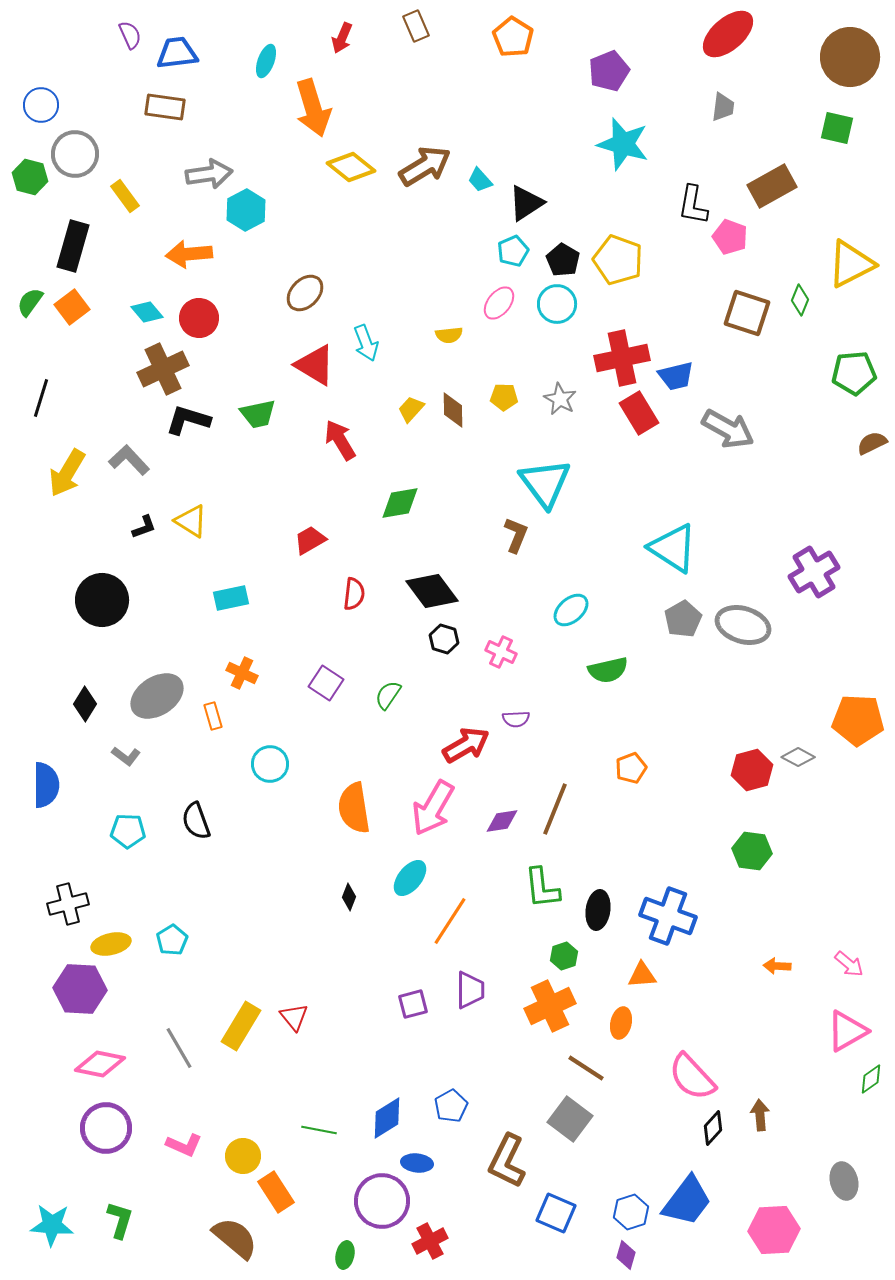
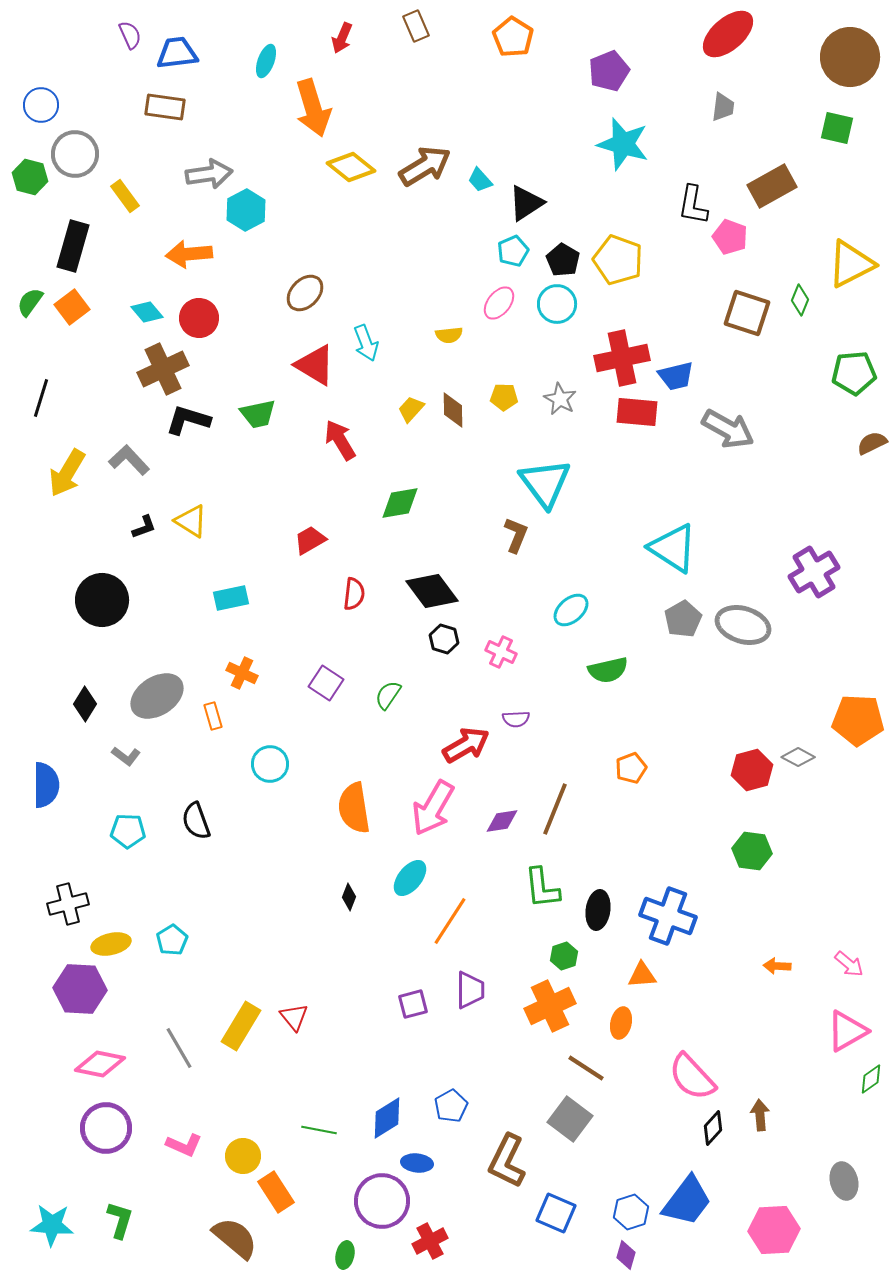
red rectangle at (639, 413): moved 2 px left, 1 px up; rotated 54 degrees counterclockwise
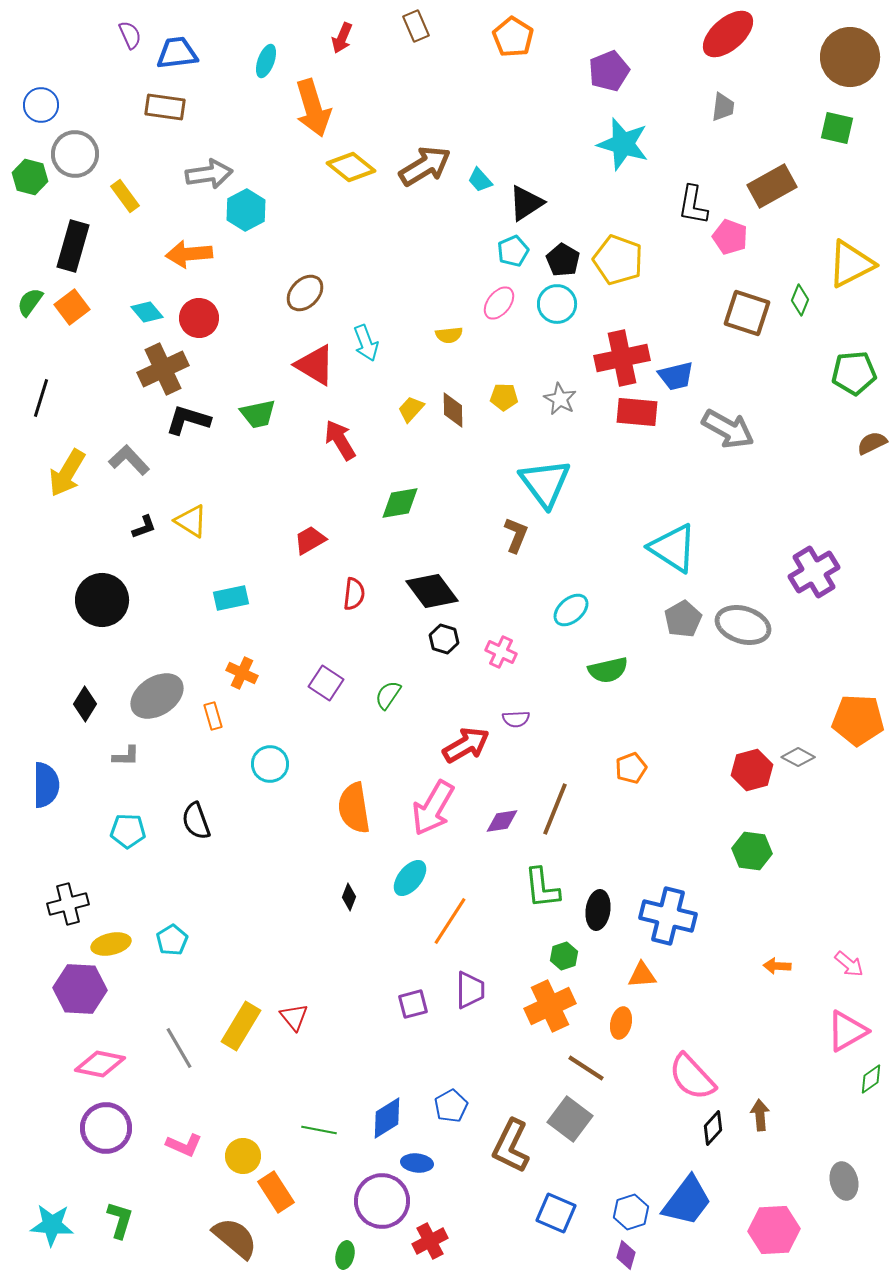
gray L-shape at (126, 756): rotated 36 degrees counterclockwise
blue cross at (668, 916): rotated 6 degrees counterclockwise
brown L-shape at (507, 1161): moved 4 px right, 15 px up
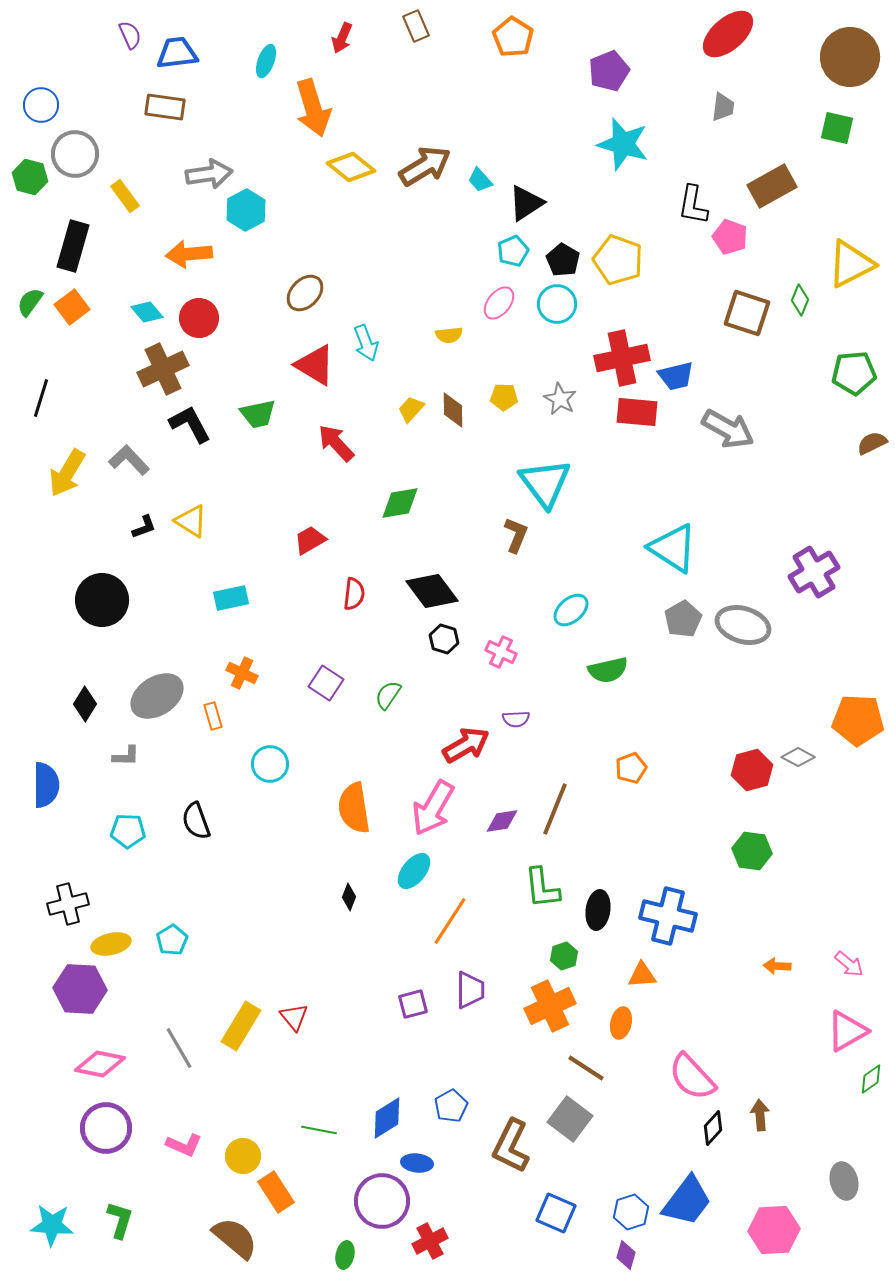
black L-shape at (188, 420): moved 2 px right, 4 px down; rotated 45 degrees clockwise
red arrow at (340, 440): moved 4 px left, 3 px down; rotated 12 degrees counterclockwise
cyan ellipse at (410, 878): moved 4 px right, 7 px up
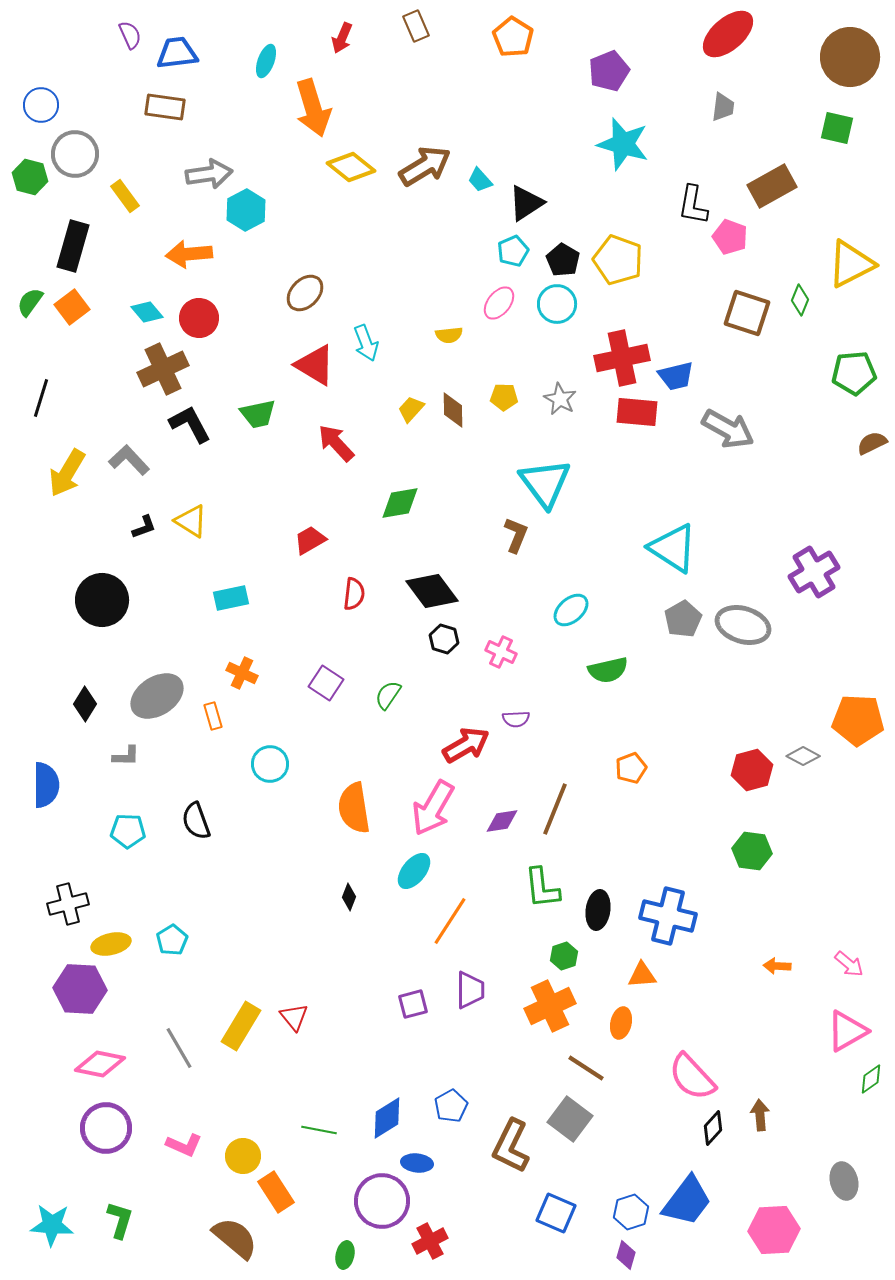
gray diamond at (798, 757): moved 5 px right, 1 px up
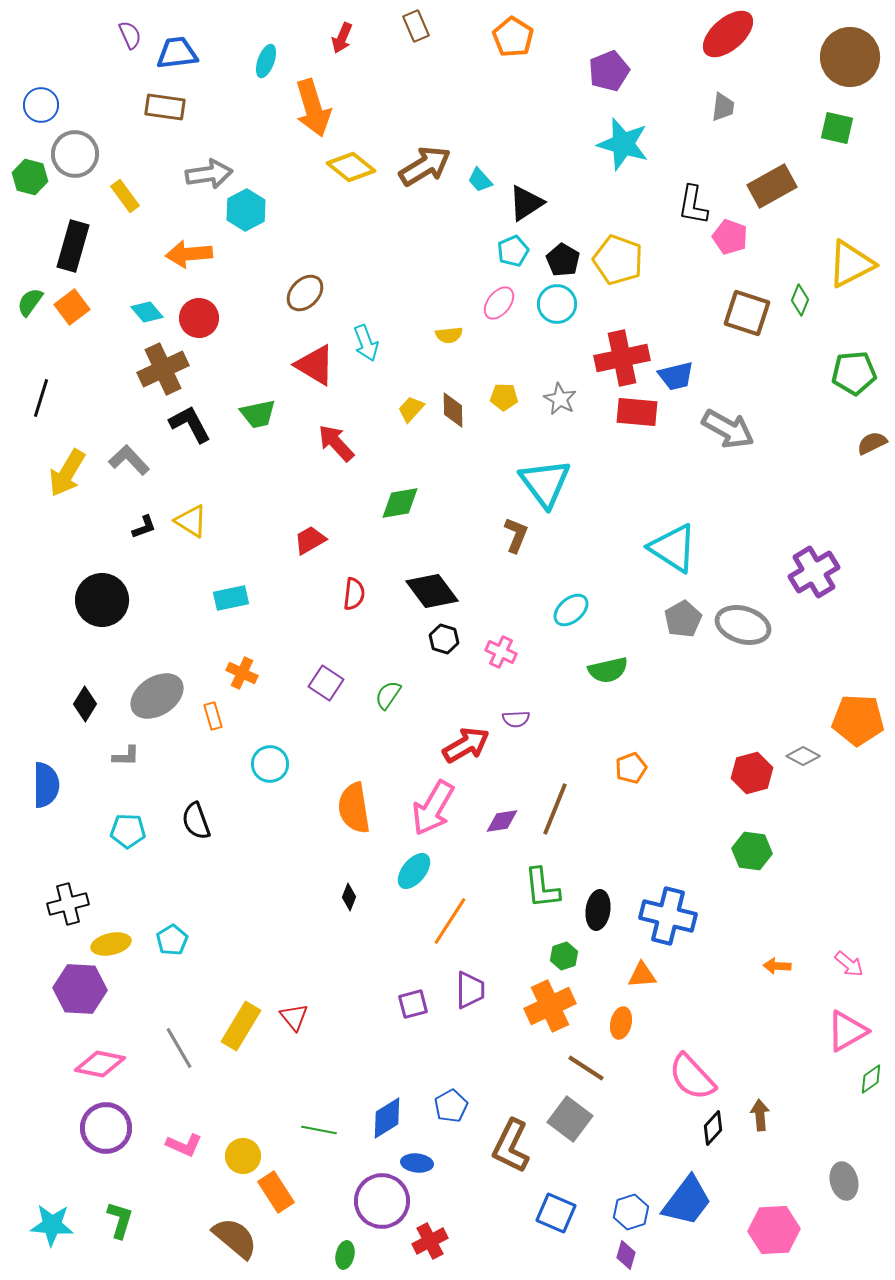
red hexagon at (752, 770): moved 3 px down
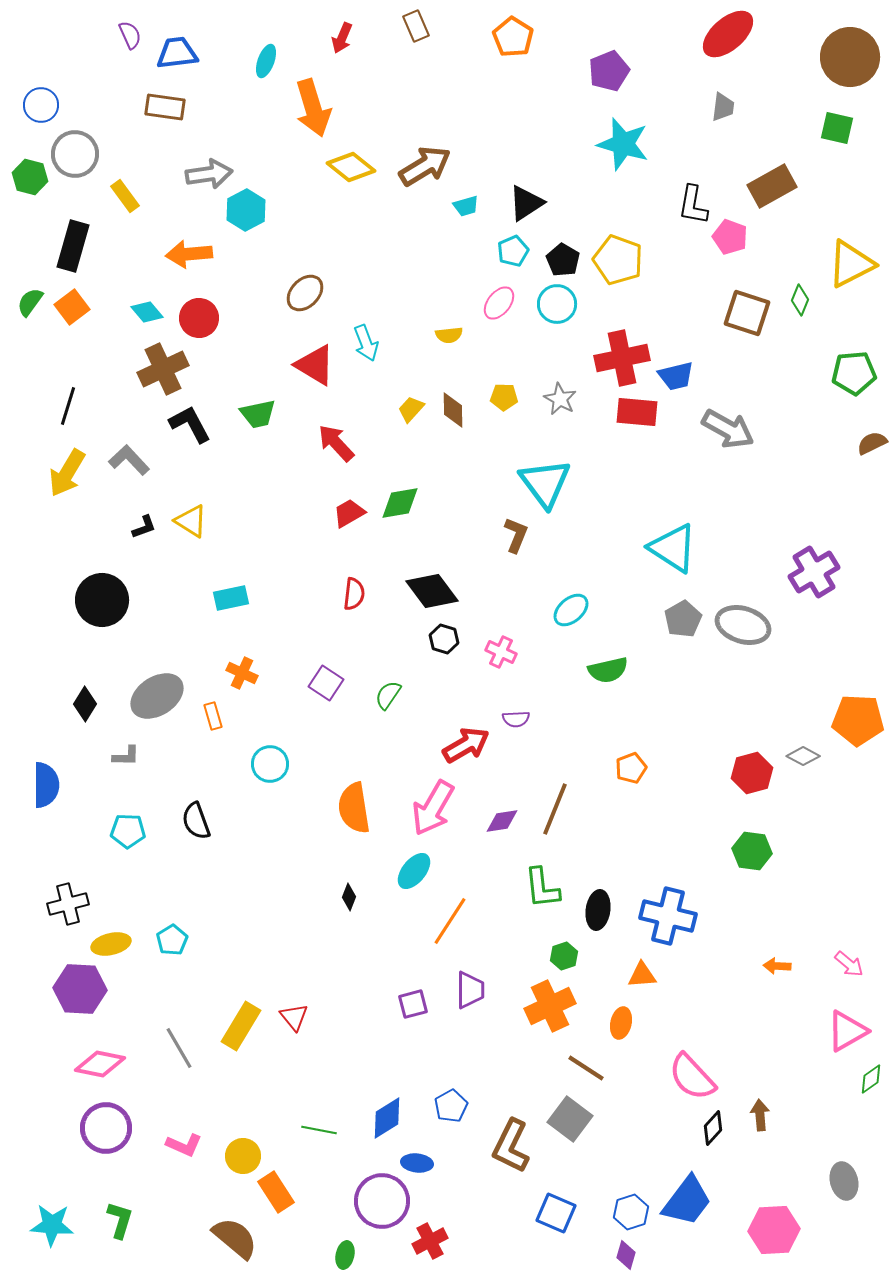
cyan trapezoid at (480, 180): moved 14 px left, 26 px down; rotated 64 degrees counterclockwise
black line at (41, 398): moved 27 px right, 8 px down
red trapezoid at (310, 540): moved 39 px right, 27 px up
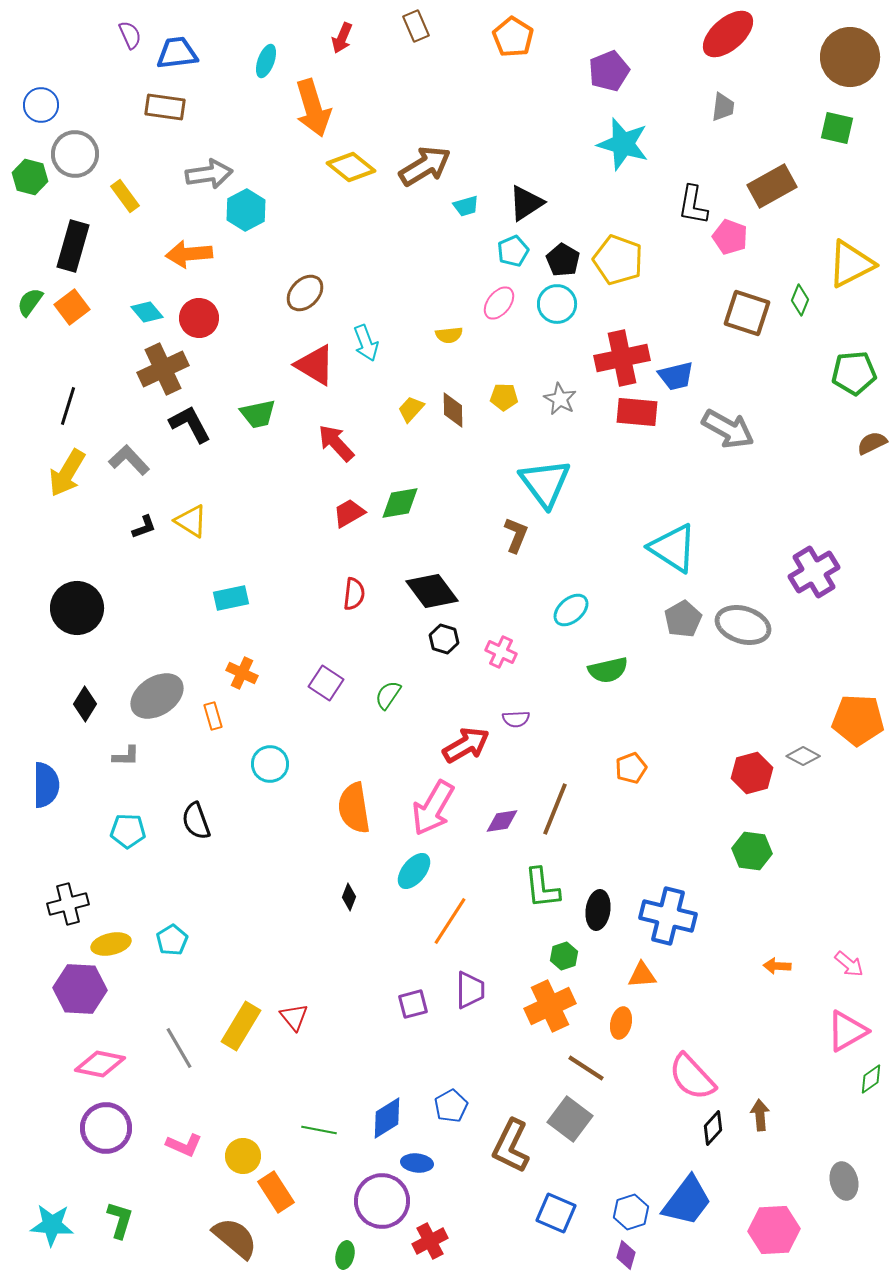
black circle at (102, 600): moved 25 px left, 8 px down
